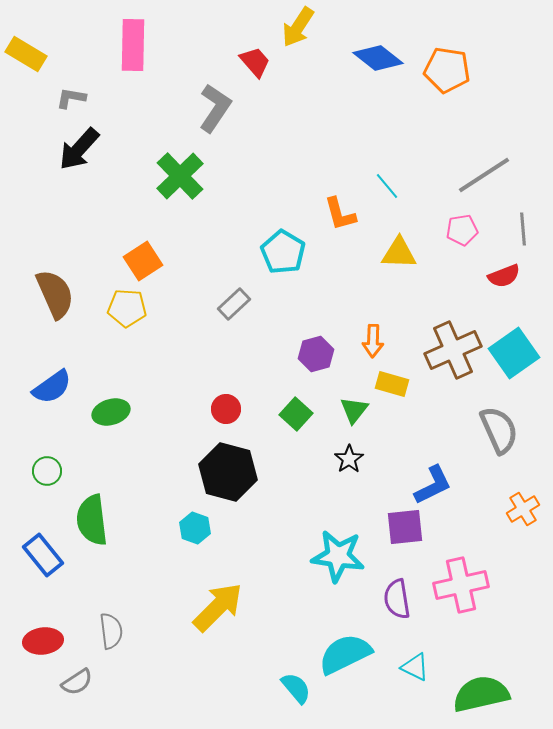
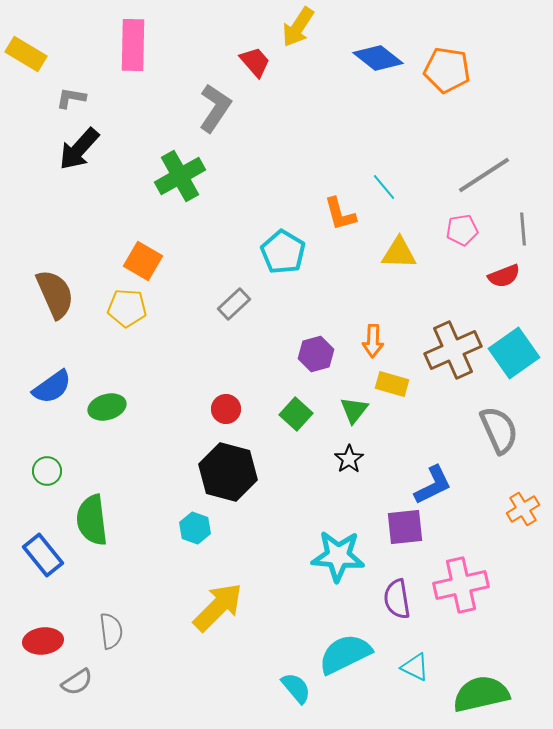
green cross at (180, 176): rotated 15 degrees clockwise
cyan line at (387, 186): moved 3 px left, 1 px down
orange square at (143, 261): rotated 27 degrees counterclockwise
green ellipse at (111, 412): moved 4 px left, 5 px up
cyan star at (338, 556): rotated 4 degrees counterclockwise
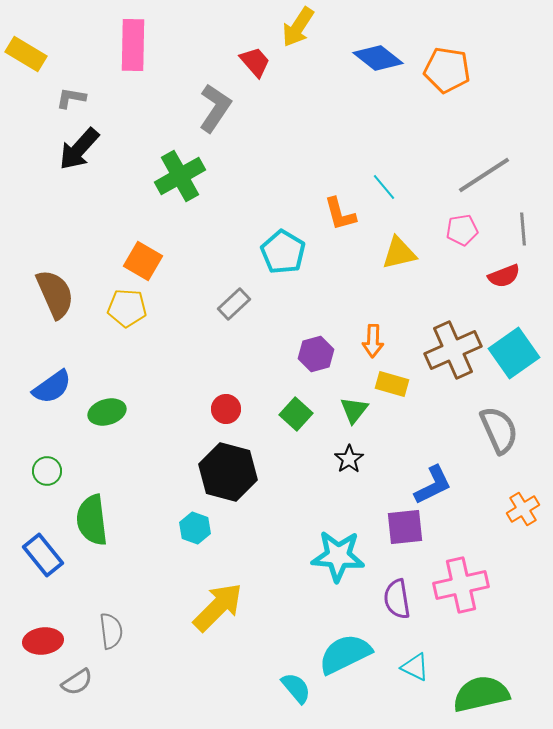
yellow triangle at (399, 253): rotated 15 degrees counterclockwise
green ellipse at (107, 407): moved 5 px down
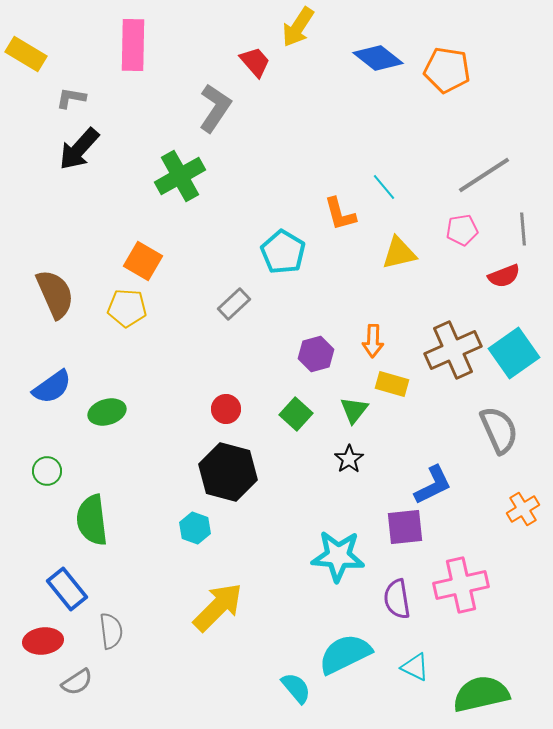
blue rectangle at (43, 555): moved 24 px right, 34 px down
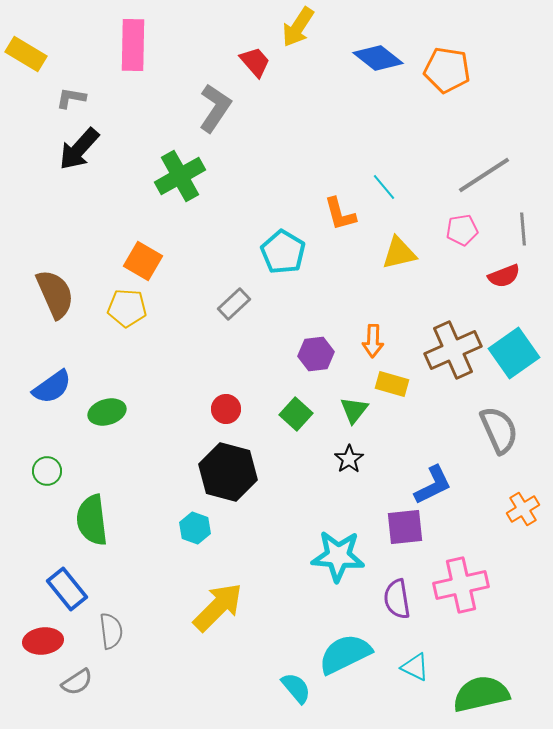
purple hexagon at (316, 354): rotated 8 degrees clockwise
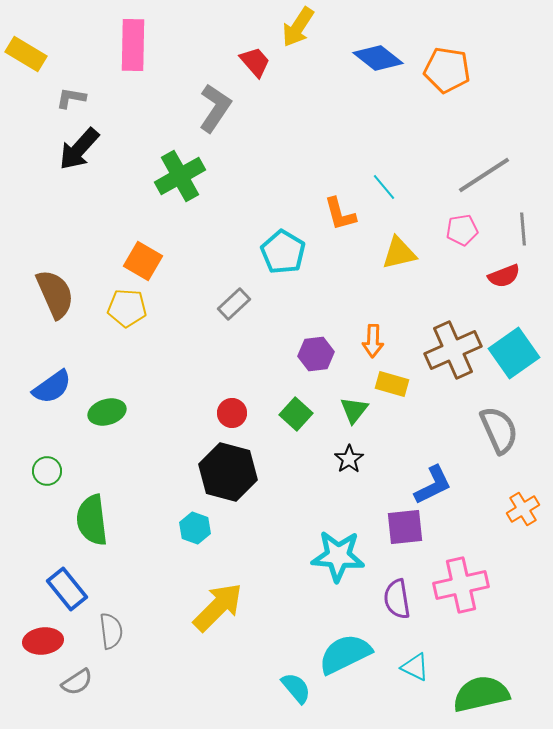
red circle at (226, 409): moved 6 px right, 4 px down
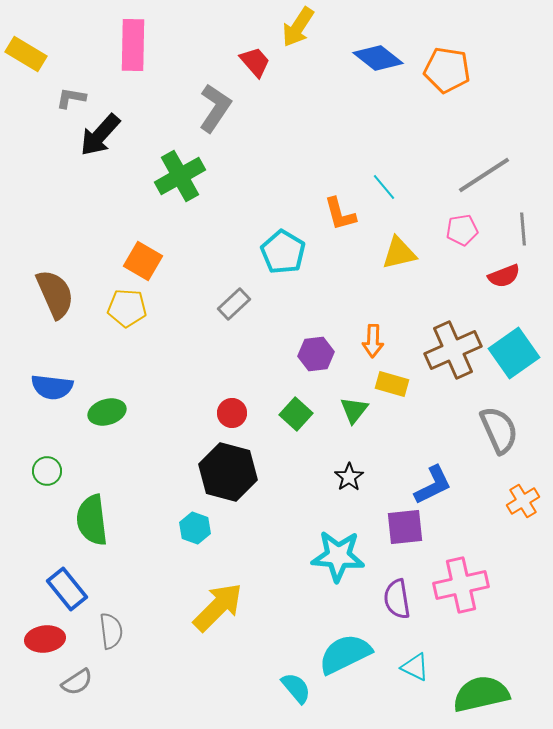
black arrow at (79, 149): moved 21 px right, 14 px up
blue semicircle at (52, 387): rotated 42 degrees clockwise
black star at (349, 459): moved 18 px down
orange cross at (523, 509): moved 8 px up
red ellipse at (43, 641): moved 2 px right, 2 px up
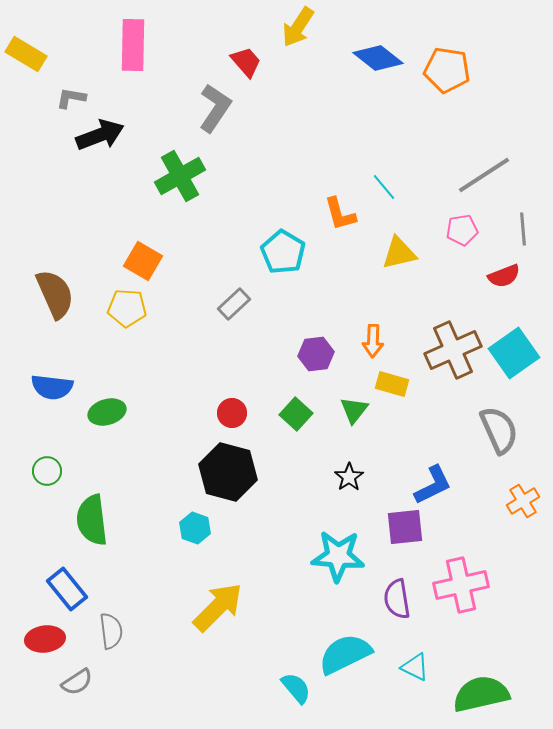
red trapezoid at (255, 62): moved 9 px left
black arrow at (100, 135): rotated 153 degrees counterclockwise
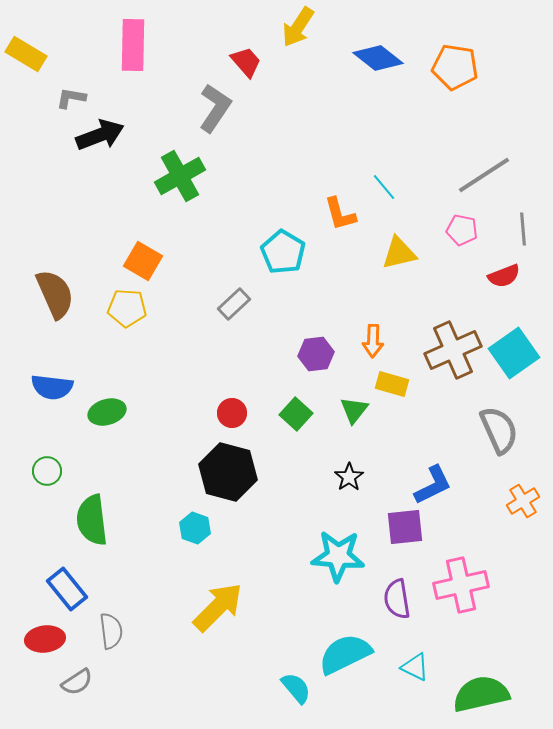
orange pentagon at (447, 70): moved 8 px right, 3 px up
pink pentagon at (462, 230): rotated 20 degrees clockwise
